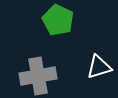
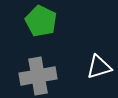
green pentagon: moved 17 px left, 1 px down
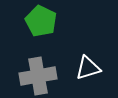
white triangle: moved 11 px left, 1 px down
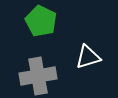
white triangle: moved 11 px up
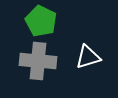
gray cross: moved 15 px up; rotated 15 degrees clockwise
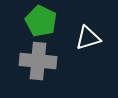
white triangle: moved 19 px up
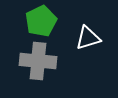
green pentagon: rotated 20 degrees clockwise
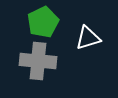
green pentagon: moved 2 px right, 1 px down
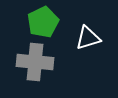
gray cross: moved 3 px left, 1 px down
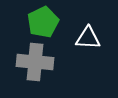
white triangle: rotated 20 degrees clockwise
